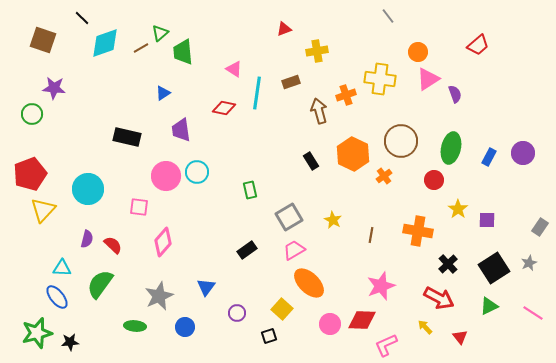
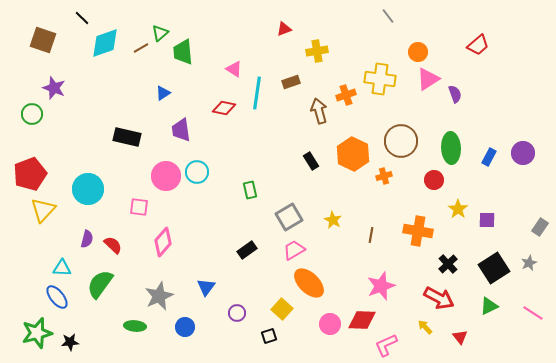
purple star at (54, 88): rotated 15 degrees clockwise
green ellipse at (451, 148): rotated 16 degrees counterclockwise
orange cross at (384, 176): rotated 21 degrees clockwise
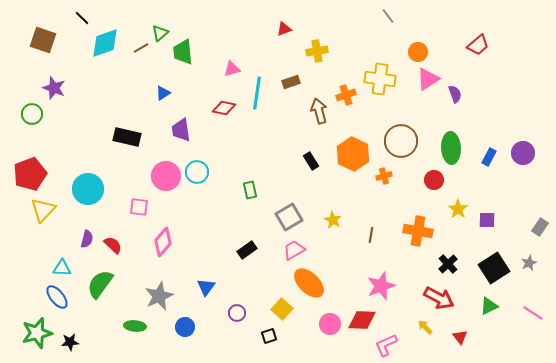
pink triangle at (234, 69): moved 2 px left; rotated 48 degrees counterclockwise
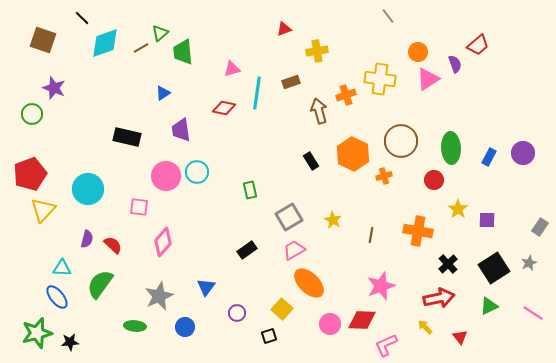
purple semicircle at (455, 94): moved 30 px up
red arrow at (439, 298): rotated 40 degrees counterclockwise
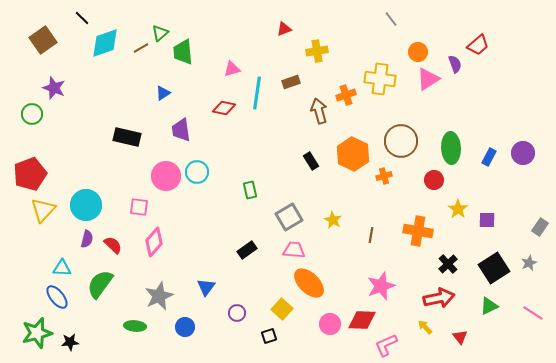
gray line at (388, 16): moved 3 px right, 3 px down
brown square at (43, 40): rotated 36 degrees clockwise
cyan circle at (88, 189): moved 2 px left, 16 px down
pink diamond at (163, 242): moved 9 px left
pink trapezoid at (294, 250): rotated 35 degrees clockwise
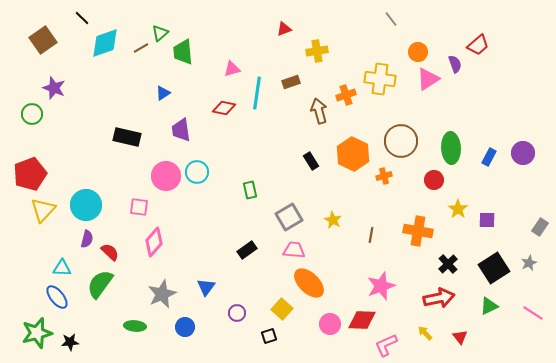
red semicircle at (113, 245): moved 3 px left, 7 px down
gray star at (159, 296): moved 3 px right, 2 px up
yellow arrow at (425, 327): moved 6 px down
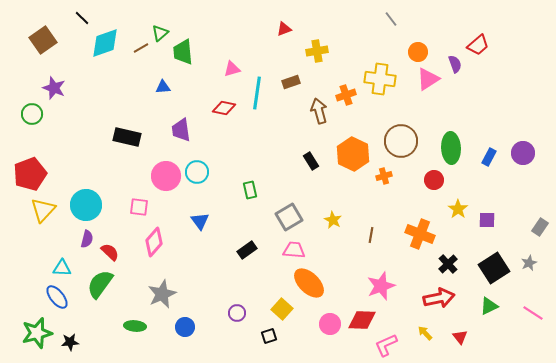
blue triangle at (163, 93): moved 6 px up; rotated 28 degrees clockwise
orange cross at (418, 231): moved 2 px right, 3 px down; rotated 12 degrees clockwise
blue triangle at (206, 287): moved 6 px left, 66 px up; rotated 12 degrees counterclockwise
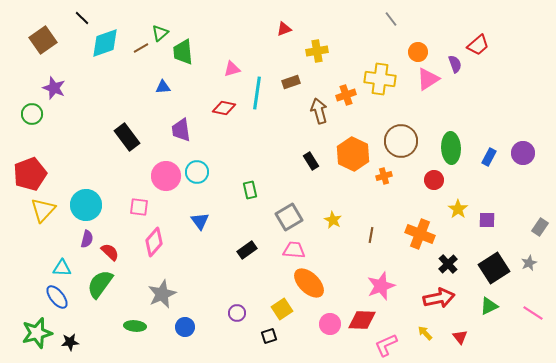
black rectangle at (127, 137): rotated 40 degrees clockwise
yellow square at (282, 309): rotated 15 degrees clockwise
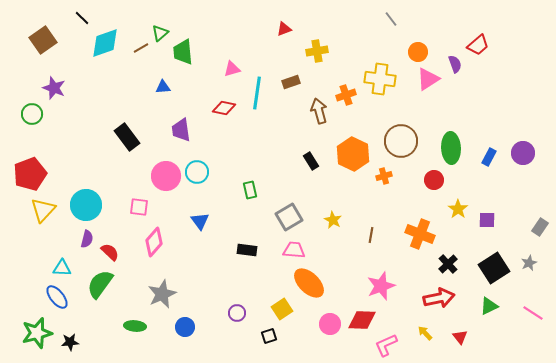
black rectangle at (247, 250): rotated 42 degrees clockwise
